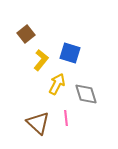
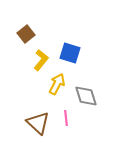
gray diamond: moved 2 px down
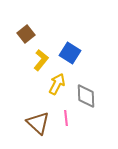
blue square: rotated 15 degrees clockwise
gray diamond: rotated 15 degrees clockwise
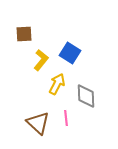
brown square: moved 2 px left; rotated 36 degrees clockwise
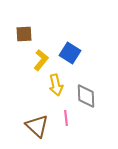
yellow arrow: moved 1 px left, 1 px down; rotated 140 degrees clockwise
brown triangle: moved 1 px left, 3 px down
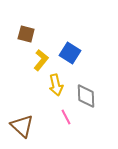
brown square: moved 2 px right; rotated 18 degrees clockwise
pink line: moved 1 px up; rotated 21 degrees counterclockwise
brown triangle: moved 15 px left
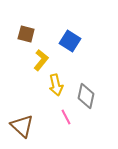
blue square: moved 12 px up
gray diamond: rotated 15 degrees clockwise
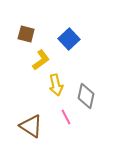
blue square: moved 1 px left, 2 px up; rotated 15 degrees clockwise
yellow L-shape: rotated 15 degrees clockwise
brown triangle: moved 9 px right; rotated 10 degrees counterclockwise
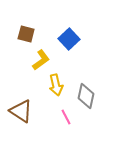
brown triangle: moved 10 px left, 15 px up
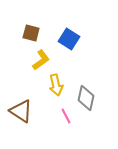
brown square: moved 5 px right, 1 px up
blue square: rotated 15 degrees counterclockwise
gray diamond: moved 2 px down
pink line: moved 1 px up
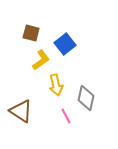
blue square: moved 4 px left, 5 px down; rotated 20 degrees clockwise
